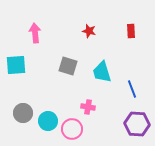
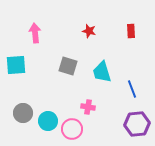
purple hexagon: rotated 10 degrees counterclockwise
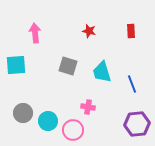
blue line: moved 5 px up
pink circle: moved 1 px right, 1 px down
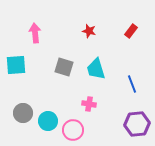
red rectangle: rotated 40 degrees clockwise
gray square: moved 4 px left, 1 px down
cyan trapezoid: moved 6 px left, 3 px up
pink cross: moved 1 px right, 3 px up
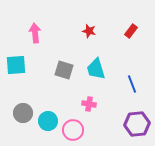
gray square: moved 3 px down
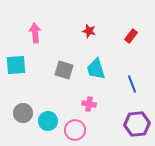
red rectangle: moved 5 px down
pink circle: moved 2 px right
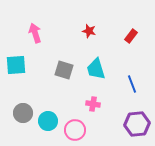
pink arrow: rotated 12 degrees counterclockwise
pink cross: moved 4 px right
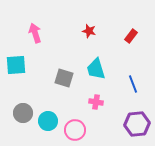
gray square: moved 8 px down
blue line: moved 1 px right
pink cross: moved 3 px right, 2 px up
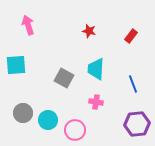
pink arrow: moved 7 px left, 8 px up
cyan trapezoid: rotated 20 degrees clockwise
gray square: rotated 12 degrees clockwise
cyan circle: moved 1 px up
